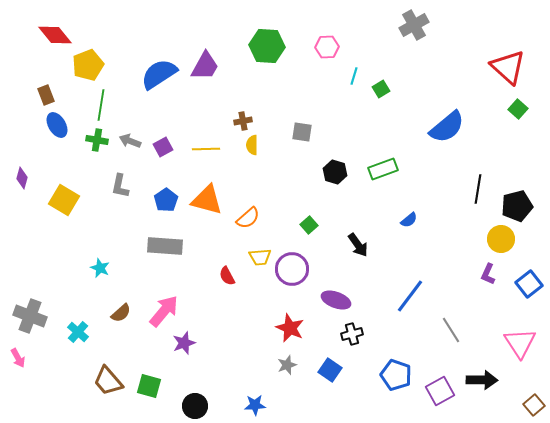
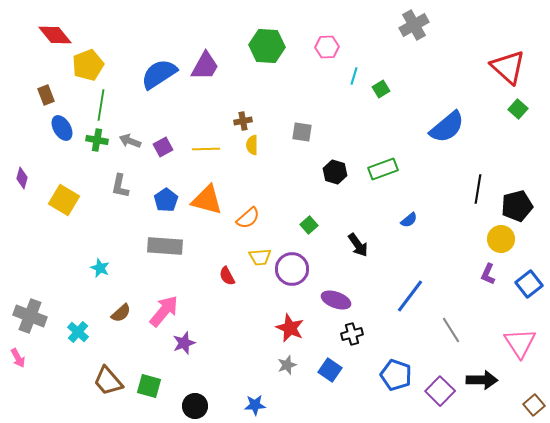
blue ellipse at (57, 125): moved 5 px right, 3 px down
purple square at (440, 391): rotated 16 degrees counterclockwise
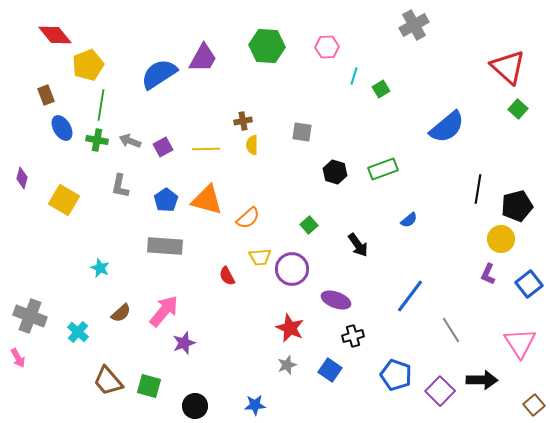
purple trapezoid at (205, 66): moved 2 px left, 8 px up
black cross at (352, 334): moved 1 px right, 2 px down
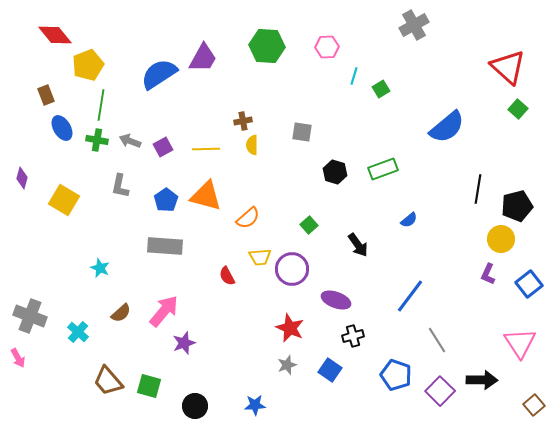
orange triangle at (207, 200): moved 1 px left, 4 px up
gray line at (451, 330): moved 14 px left, 10 px down
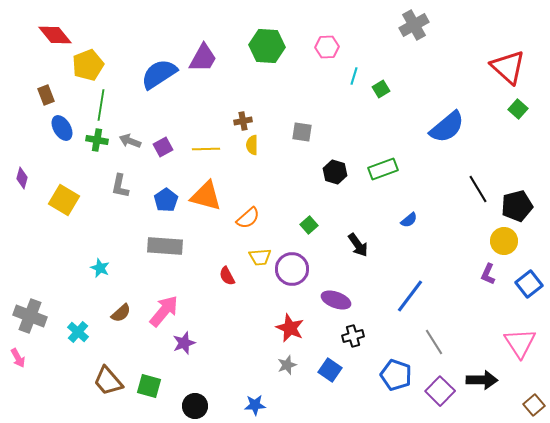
black line at (478, 189): rotated 40 degrees counterclockwise
yellow circle at (501, 239): moved 3 px right, 2 px down
gray line at (437, 340): moved 3 px left, 2 px down
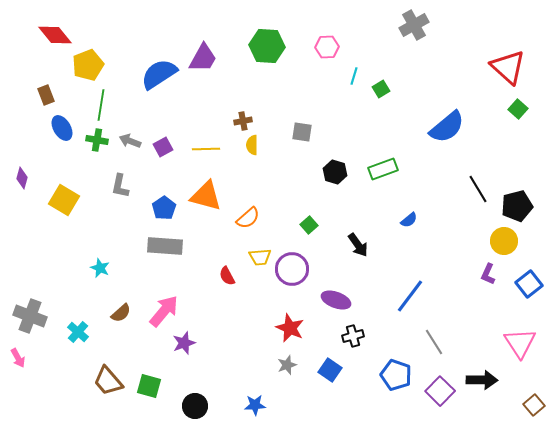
blue pentagon at (166, 200): moved 2 px left, 8 px down
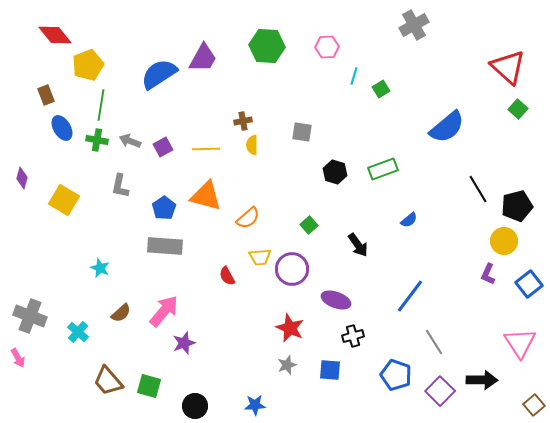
blue square at (330, 370): rotated 30 degrees counterclockwise
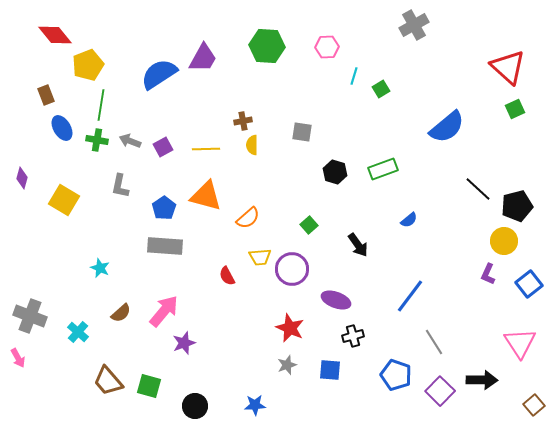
green square at (518, 109): moved 3 px left; rotated 24 degrees clockwise
black line at (478, 189): rotated 16 degrees counterclockwise
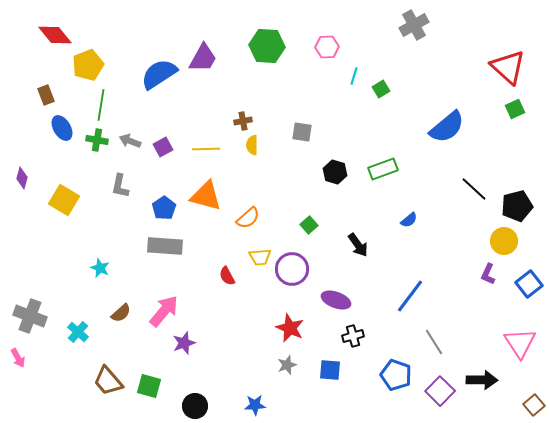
black line at (478, 189): moved 4 px left
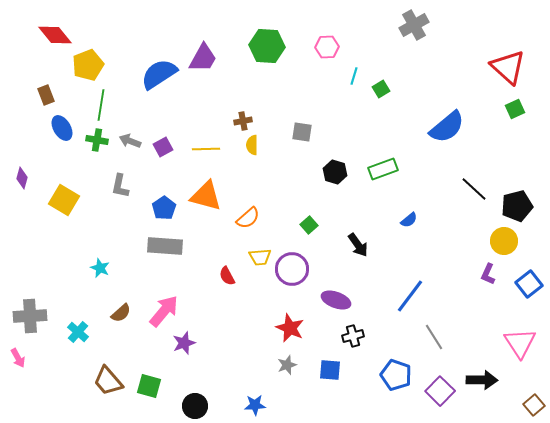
gray cross at (30, 316): rotated 24 degrees counterclockwise
gray line at (434, 342): moved 5 px up
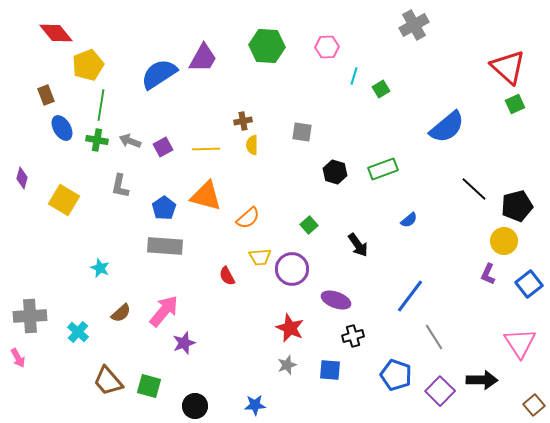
red diamond at (55, 35): moved 1 px right, 2 px up
green square at (515, 109): moved 5 px up
